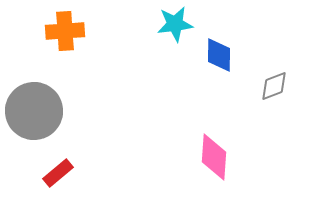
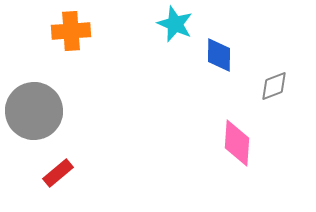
cyan star: rotated 30 degrees clockwise
orange cross: moved 6 px right
pink diamond: moved 23 px right, 14 px up
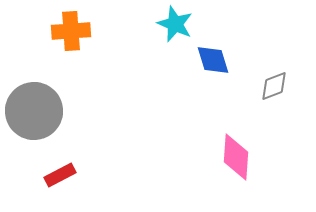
blue diamond: moved 6 px left, 5 px down; rotated 18 degrees counterclockwise
pink diamond: moved 1 px left, 14 px down
red rectangle: moved 2 px right, 2 px down; rotated 12 degrees clockwise
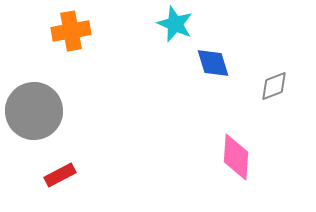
orange cross: rotated 6 degrees counterclockwise
blue diamond: moved 3 px down
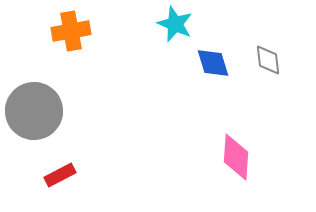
gray diamond: moved 6 px left, 26 px up; rotated 76 degrees counterclockwise
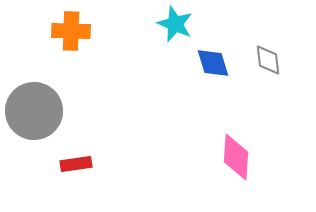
orange cross: rotated 12 degrees clockwise
red rectangle: moved 16 px right, 11 px up; rotated 20 degrees clockwise
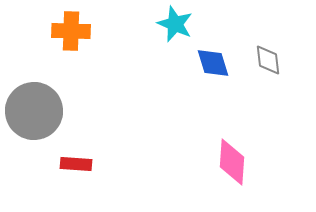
pink diamond: moved 4 px left, 5 px down
red rectangle: rotated 12 degrees clockwise
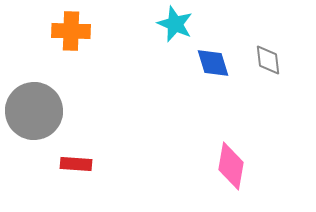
pink diamond: moved 1 px left, 4 px down; rotated 6 degrees clockwise
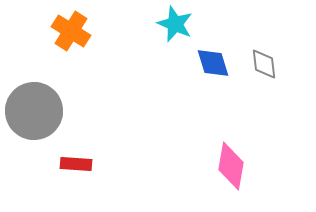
orange cross: rotated 30 degrees clockwise
gray diamond: moved 4 px left, 4 px down
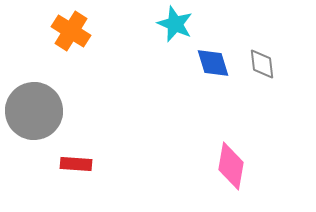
gray diamond: moved 2 px left
